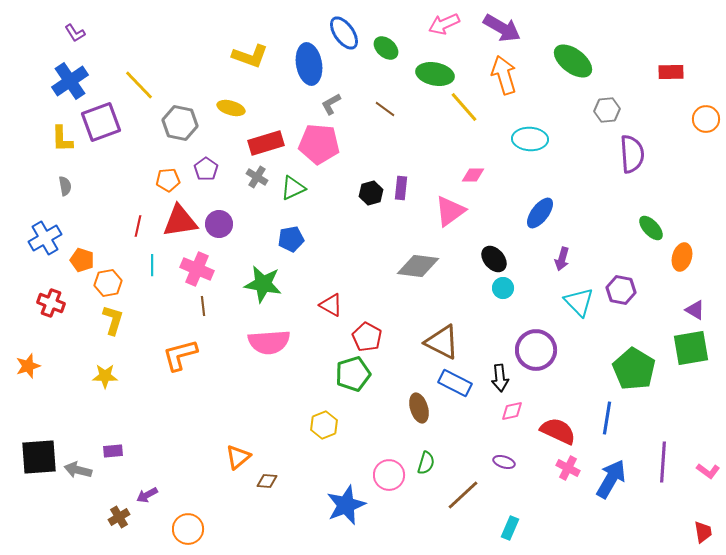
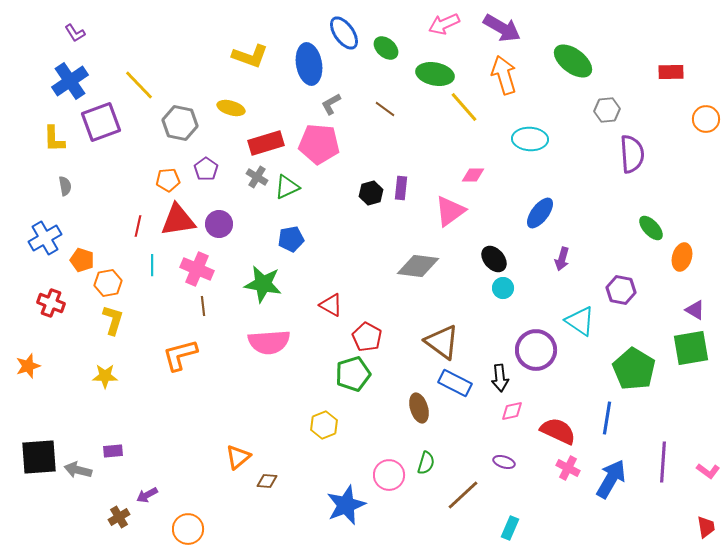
yellow L-shape at (62, 139): moved 8 px left
green triangle at (293, 188): moved 6 px left, 1 px up
red triangle at (180, 221): moved 2 px left, 1 px up
cyan triangle at (579, 302): moved 1 px right, 19 px down; rotated 12 degrees counterclockwise
brown triangle at (442, 342): rotated 9 degrees clockwise
red trapezoid at (703, 532): moved 3 px right, 5 px up
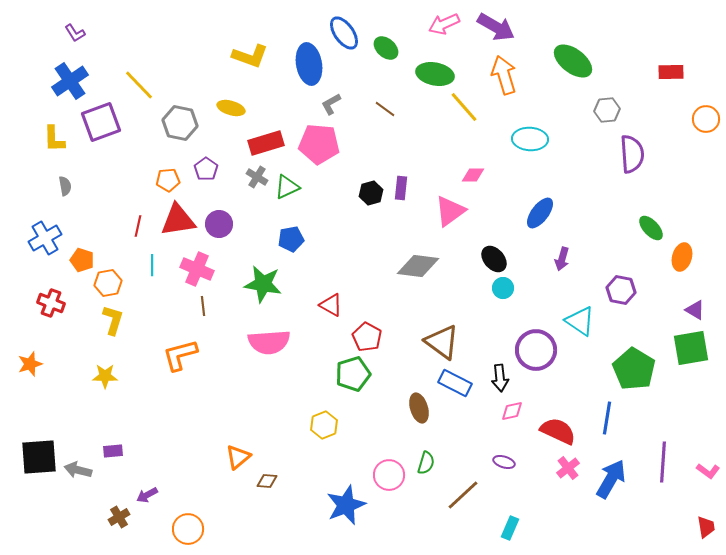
purple arrow at (502, 28): moved 6 px left, 1 px up
orange star at (28, 366): moved 2 px right, 2 px up
pink cross at (568, 468): rotated 25 degrees clockwise
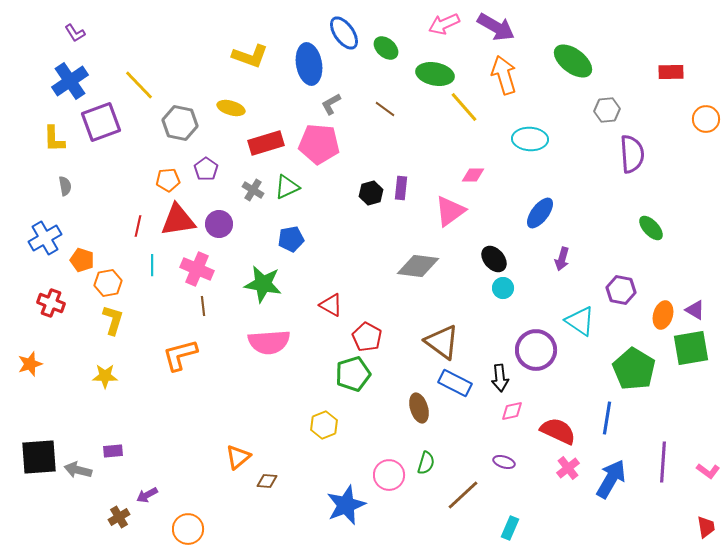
gray cross at (257, 177): moved 4 px left, 13 px down
orange ellipse at (682, 257): moved 19 px left, 58 px down
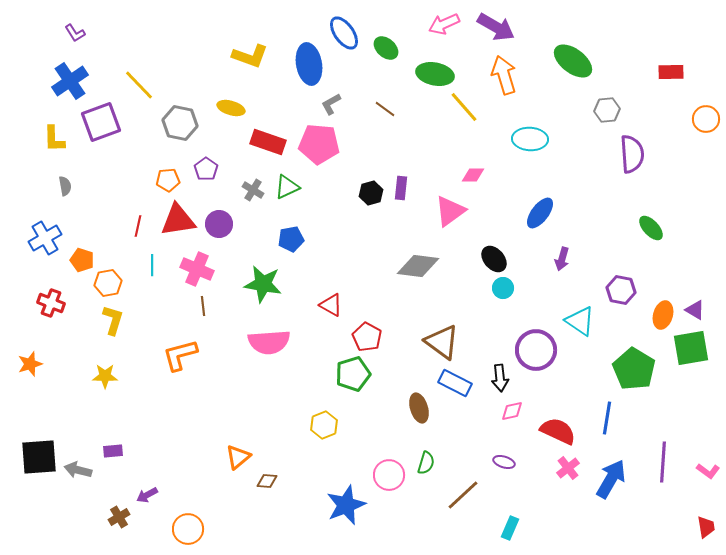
red rectangle at (266, 143): moved 2 px right, 1 px up; rotated 36 degrees clockwise
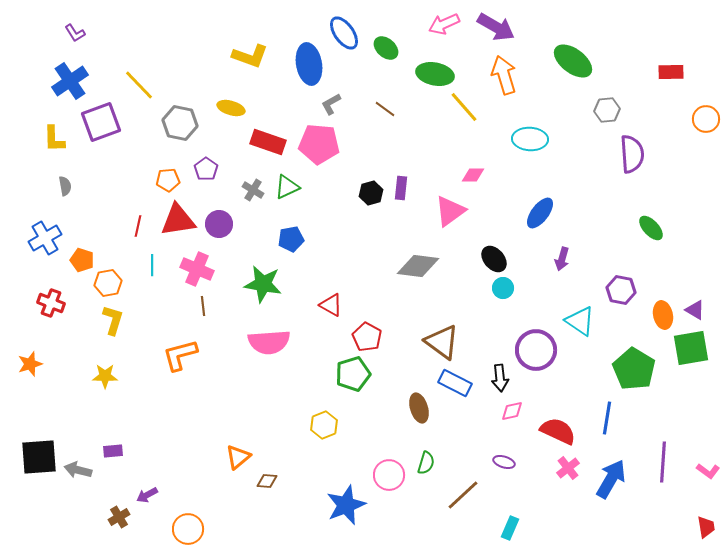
orange ellipse at (663, 315): rotated 28 degrees counterclockwise
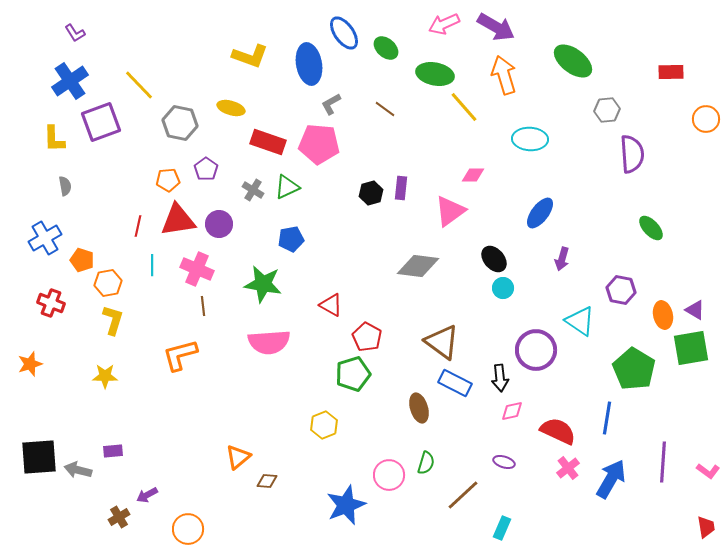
cyan rectangle at (510, 528): moved 8 px left
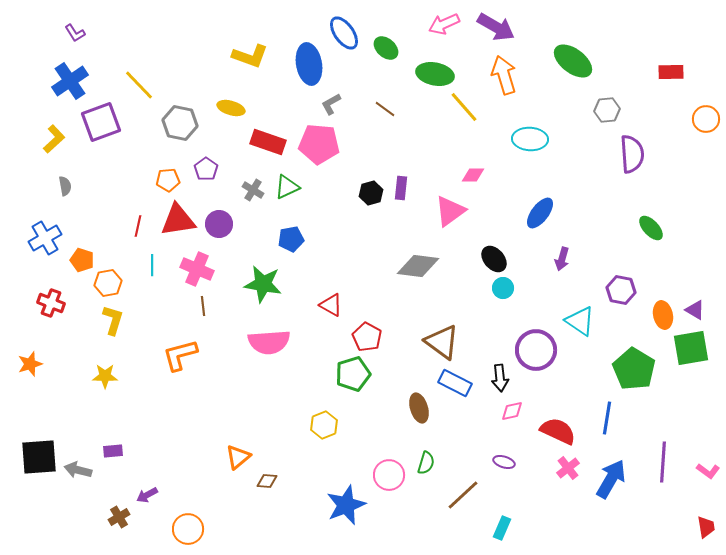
yellow L-shape at (54, 139): rotated 132 degrees counterclockwise
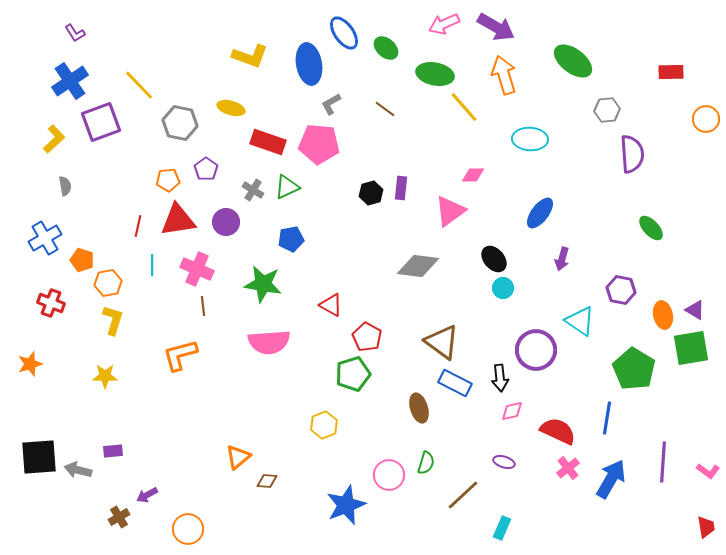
purple circle at (219, 224): moved 7 px right, 2 px up
